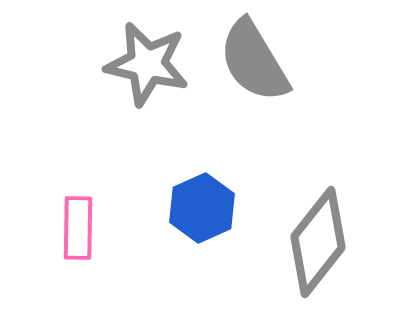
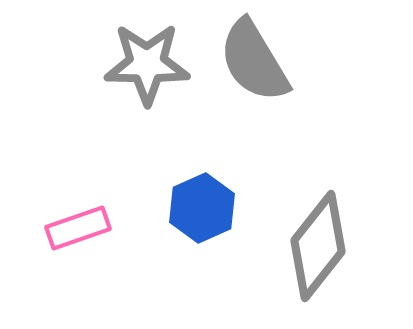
gray star: rotated 12 degrees counterclockwise
pink rectangle: rotated 70 degrees clockwise
gray diamond: moved 4 px down
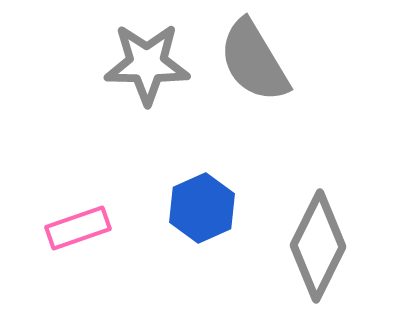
gray diamond: rotated 12 degrees counterclockwise
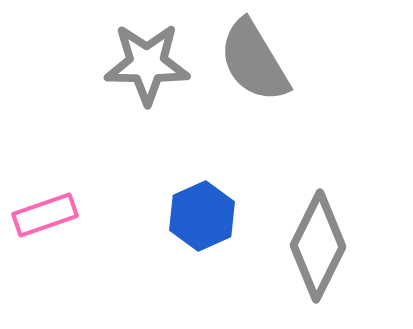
blue hexagon: moved 8 px down
pink rectangle: moved 33 px left, 13 px up
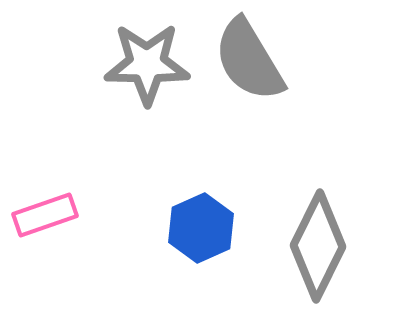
gray semicircle: moved 5 px left, 1 px up
blue hexagon: moved 1 px left, 12 px down
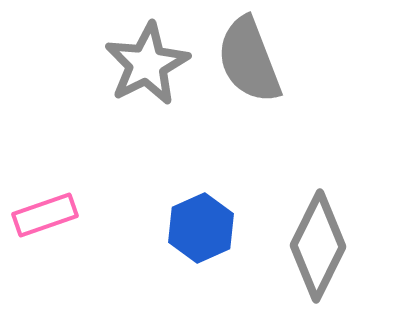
gray semicircle: rotated 10 degrees clockwise
gray star: rotated 28 degrees counterclockwise
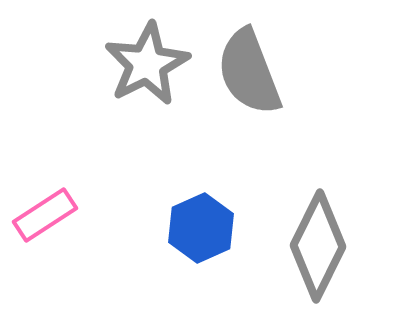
gray semicircle: moved 12 px down
pink rectangle: rotated 14 degrees counterclockwise
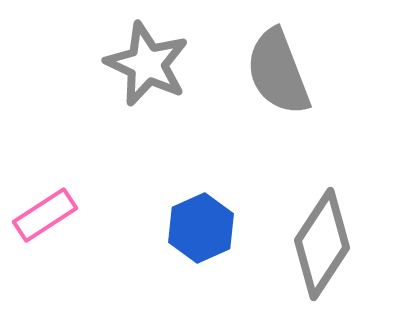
gray star: rotated 20 degrees counterclockwise
gray semicircle: moved 29 px right
gray diamond: moved 4 px right, 2 px up; rotated 7 degrees clockwise
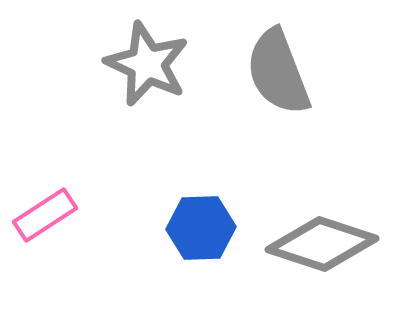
blue hexagon: rotated 22 degrees clockwise
gray diamond: rotated 75 degrees clockwise
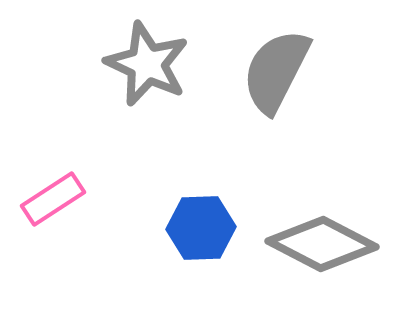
gray semicircle: moved 2 px left, 1 px up; rotated 48 degrees clockwise
pink rectangle: moved 8 px right, 16 px up
gray diamond: rotated 9 degrees clockwise
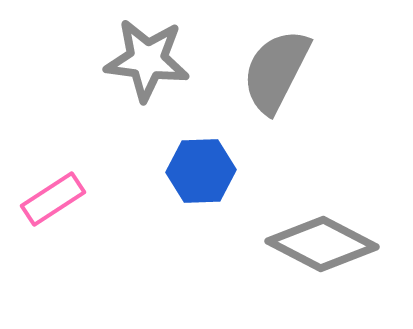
gray star: moved 4 px up; rotated 18 degrees counterclockwise
blue hexagon: moved 57 px up
